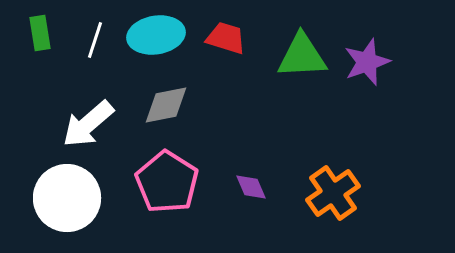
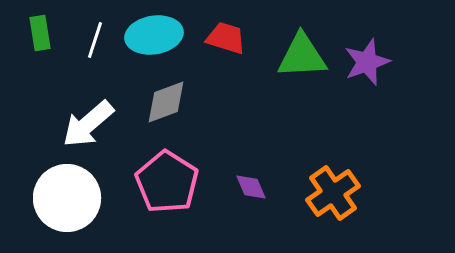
cyan ellipse: moved 2 px left
gray diamond: moved 3 px up; rotated 9 degrees counterclockwise
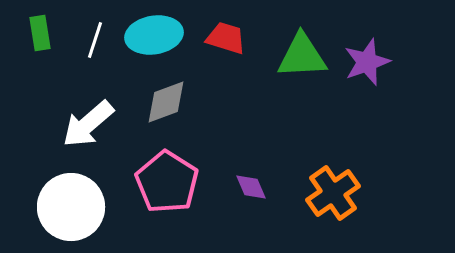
white circle: moved 4 px right, 9 px down
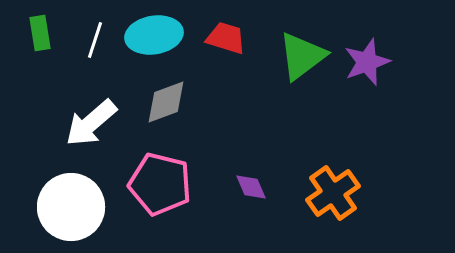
green triangle: rotated 34 degrees counterclockwise
white arrow: moved 3 px right, 1 px up
pink pentagon: moved 7 px left, 2 px down; rotated 18 degrees counterclockwise
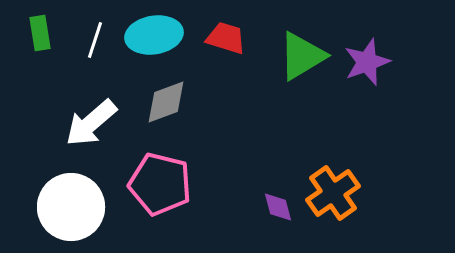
green triangle: rotated 6 degrees clockwise
purple diamond: moved 27 px right, 20 px down; rotated 8 degrees clockwise
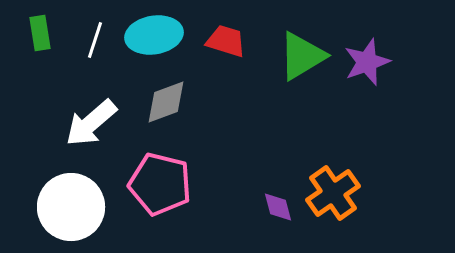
red trapezoid: moved 3 px down
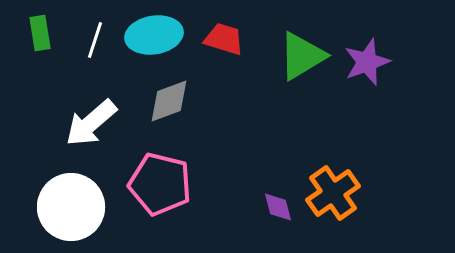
red trapezoid: moved 2 px left, 2 px up
gray diamond: moved 3 px right, 1 px up
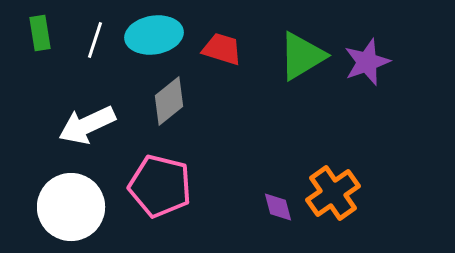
red trapezoid: moved 2 px left, 10 px down
gray diamond: rotated 18 degrees counterclockwise
white arrow: moved 4 px left, 2 px down; rotated 16 degrees clockwise
pink pentagon: moved 2 px down
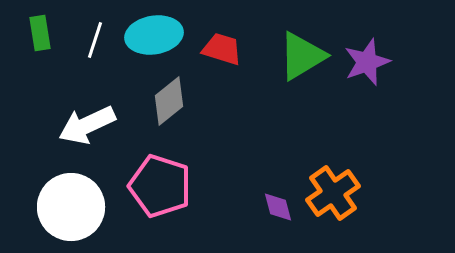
pink pentagon: rotated 4 degrees clockwise
